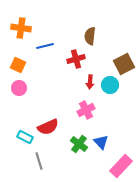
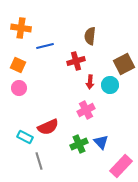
red cross: moved 2 px down
green cross: rotated 30 degrees clockwise
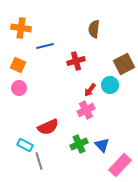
brown semicircle: moved 4 px right, 7 px up
red arrow: moved 8 px down; rotated 32 degrees clockwise
cyan rectangle: moved 8 px down
blue triangle: moved 1 px right, 3 px down
pink rectangle: moved 1 px left, 1 px up
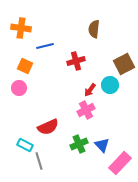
orange square: moved 7 px right, 1 px down
pink rectangle: moved 2 px up
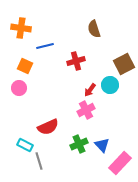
brown semicircle: rotated 24 degrees counterclockwise
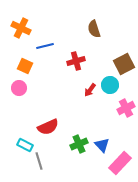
orange cross: rotated 18 degrees clockwise
pink cross: moved 40 px right, 2 px up
